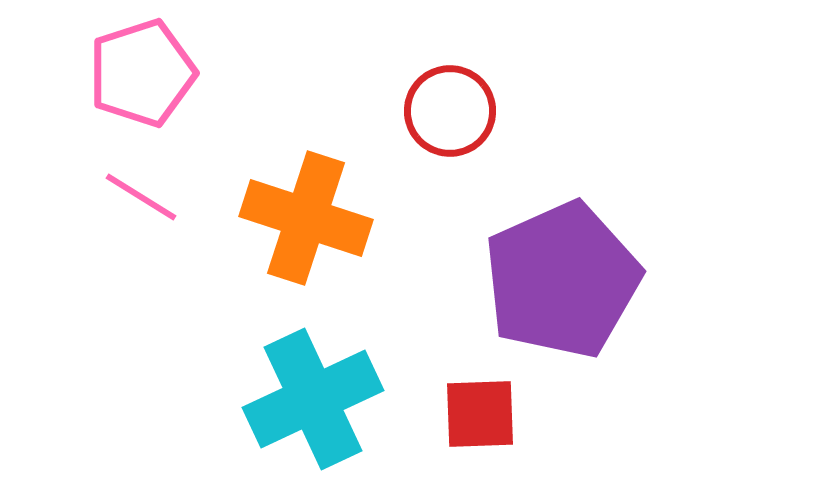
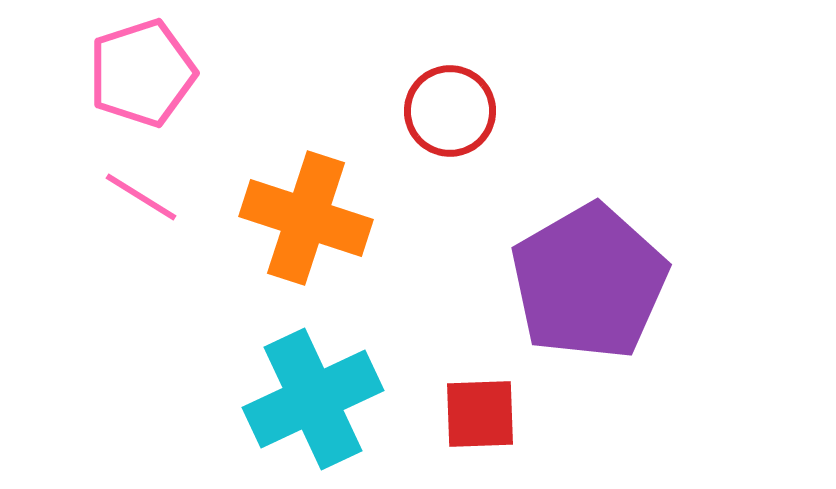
purple pentagon: moved 27 px right, 2 px down; rotated 6 degrees counterclockwise
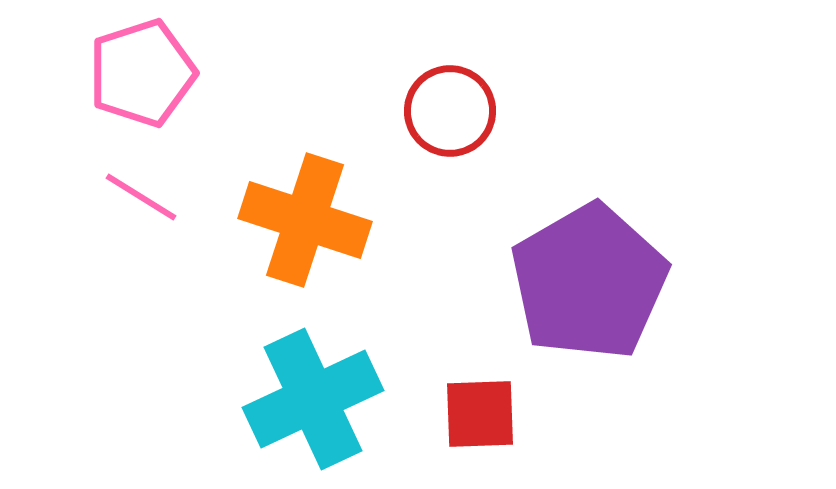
orange cross: moved 1 px left, 2 px down
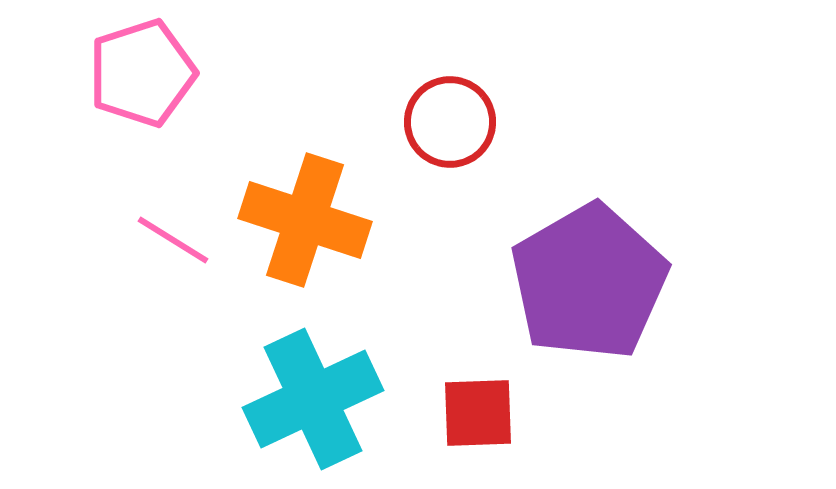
red circle: moved 11 px down
pink line: moved 32 px right, 43 px down
red square: moved 2 px left, 1 px up
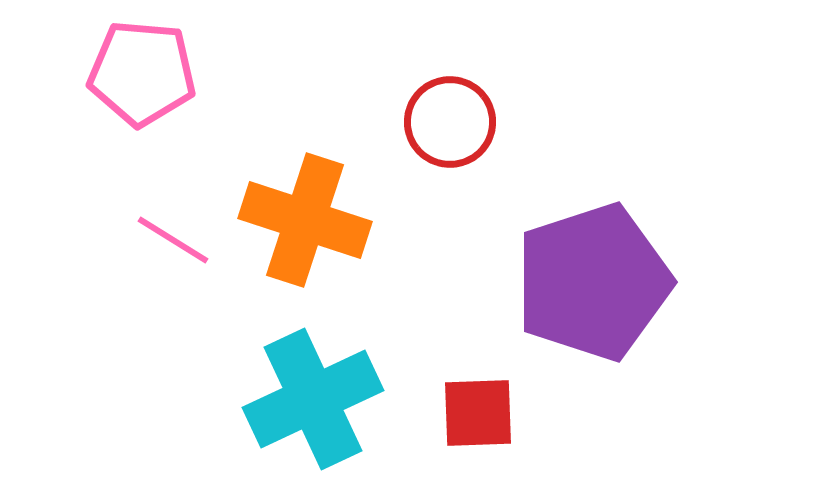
pink pentagon: rotated 23 degrees clockwise
purple pentagon: moved 4 px right; rotated 12 degrees clockwise
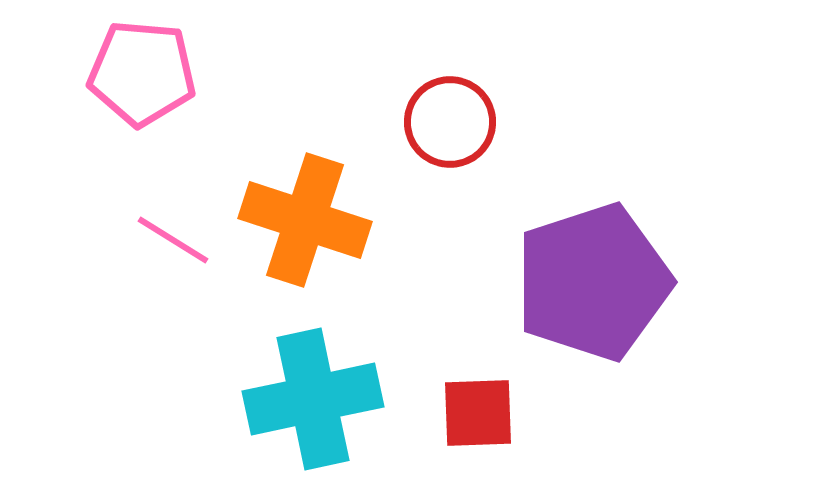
cyan cross: rotated 13 degrees clockwise
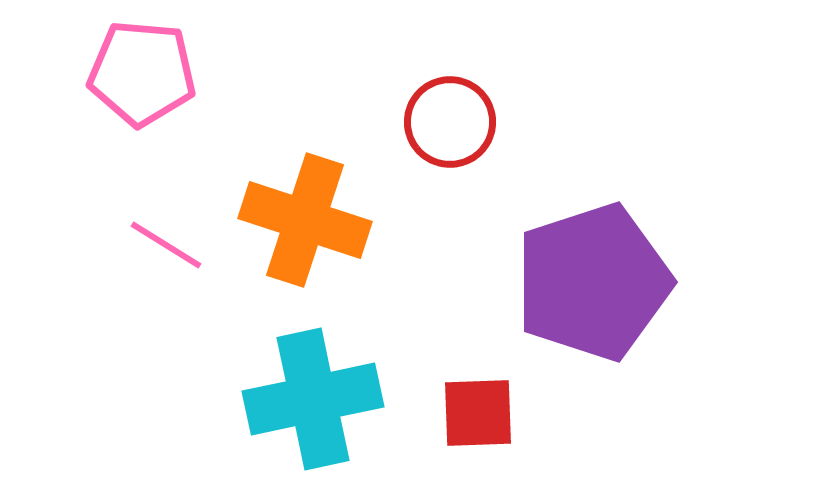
pink line: moved 7 px left, 5 px down
